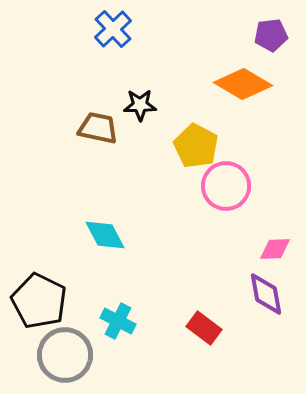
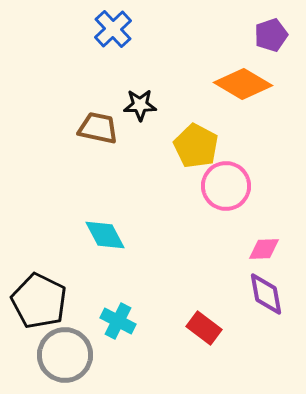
purple pentagon: rotated 12 degrees counterclockwise
pink diamond: moved 11 px left
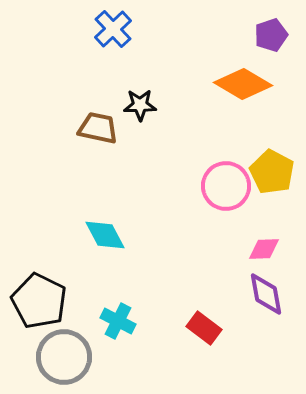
yellow pentagon: moved 76 px right, 26 px down
gray circle: moved 1 px left, 2 px down
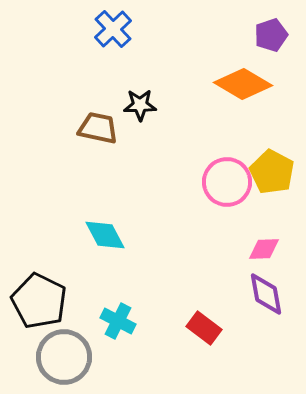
pink circle: moved 1 px right, 4 px up
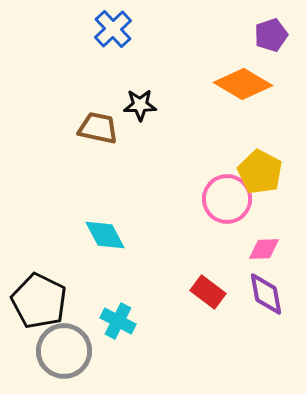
yellow pentagon: moved 12 px left
pink circle: moved 17 px down
red rectangle: moved 4 px right, 36 px up
gray circle: moved 6 px up
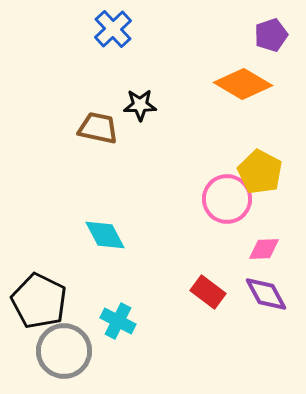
purple diamond: rotated 18 degrees counterclockwise
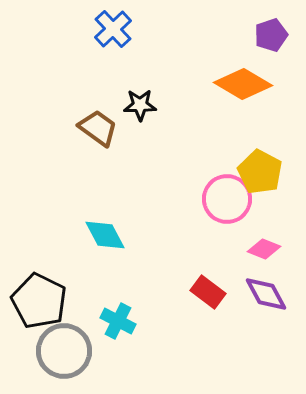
brown trapezoid: rotated 24 degrees clockwise
pink diamond: rotated 24 degrees clockwise
